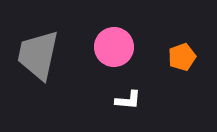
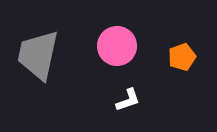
pink circle: moved 3 px right, 1 px up
white L-shape: rotated 24 degrees counterclockwise
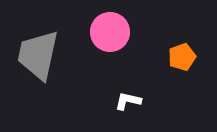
pink circle: moved 7 px left, 14 px up
white L-shape: moved 1 px down; rotated 148 degrees counterclockwise
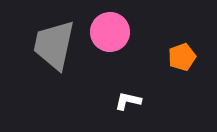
gray trapezoid: moved 16 px right, 10 px up
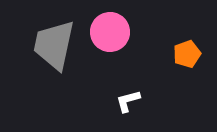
orange pentagon: moved 5 px right, 3 px up
white L-shape: rotated 28 degrees counterclockwise
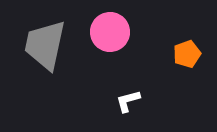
gray trapezoid: moved 9 px left
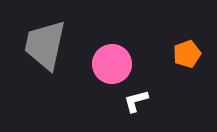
pink circle: moved 2 px right, 32 px down
white L-shape: moved 8 px right
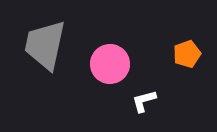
pink circle: moved 2 px left
white L-shape: moved 8 px right
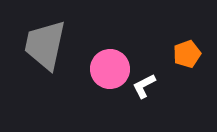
pink circle: moved 5 px down
white L-shape: moved 15 px up; rotated 12 degrees counterclockwise
